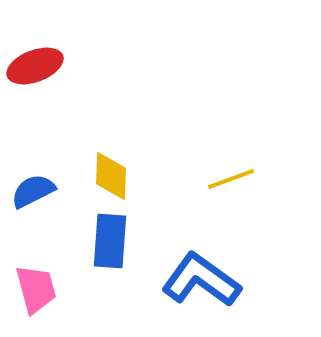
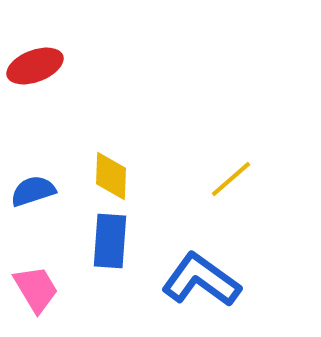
yellow line: rotated 21 degrees counterclockwise
blue semicircle: rotated 9 degrees clockwise
pink trapezoid: rotated 16 degrees counterclockwise
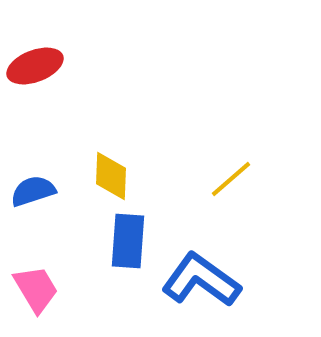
blue rectangle: moved 18 px right
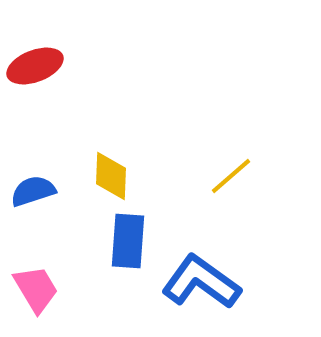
yellow line: moved 3 px up
blue L-shape: moved 2 px down
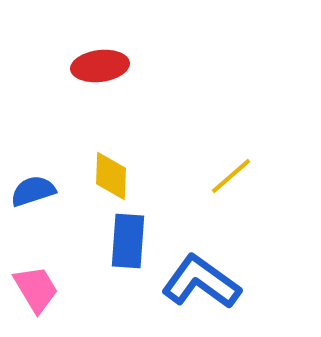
red ellipse: moved 65 px right; rotated 14 degrees clockwise
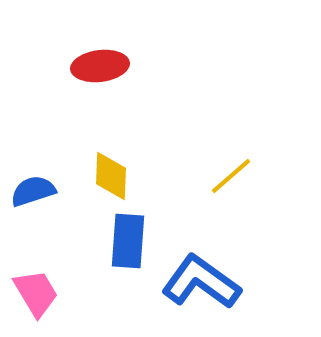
pink trapezoid: moved 4 px down
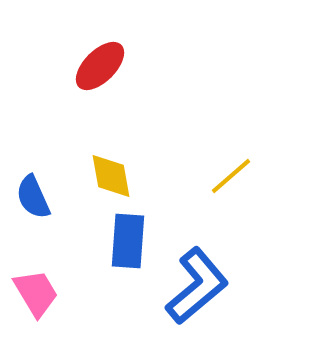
red ellipse: rotated 38 degrees counterclockwise
yellow diamond: rotated 12 degrees counterclockwise
blue semicircle: moved 6 px down; rotated 96 degrees counterclockwise
blue L-shape: moved 4 px left, 4 px down; rotated 104 degrees clockwise
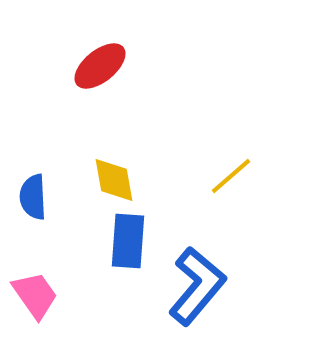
red ellipse: rotated 6 degrees clockwise
yellow diamond: moved 3 px right, 4 px down
blue semicircle: rotated 21 degrees clockwise
blue L-shape: rotated 10 degrees counterclockwise
pink trapezoid: moved 1 px left, 2 px down; rotated 4 degrees counterclockwise
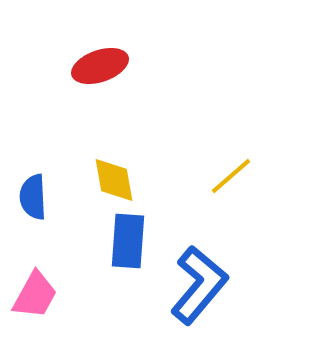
red ellipse: rotated 20 degrees clockwise
blue L-shape: moved 2 px right, 1 px up
pink trapezoid: rotated 64 degrees clockwise
